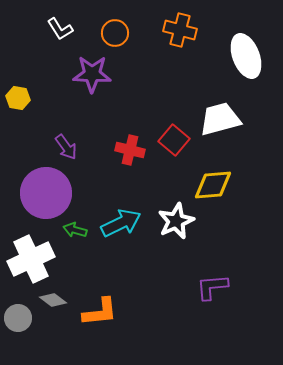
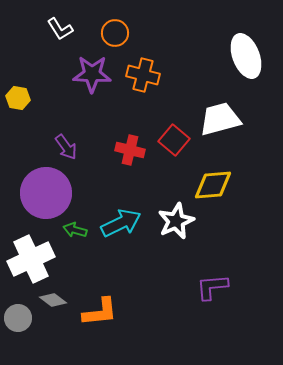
orange cross: moved 37 px left, 45 px down
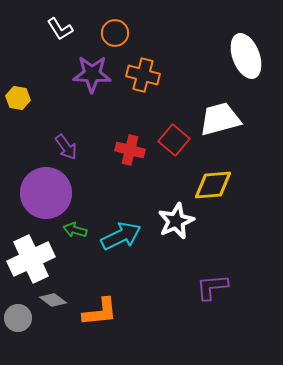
cyan arrow: moved 13 px down
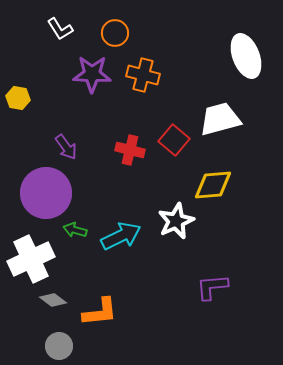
gray circle: moved 41 px right, 28 px down
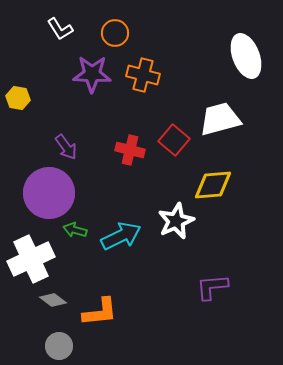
purple circle: moved 3 px right
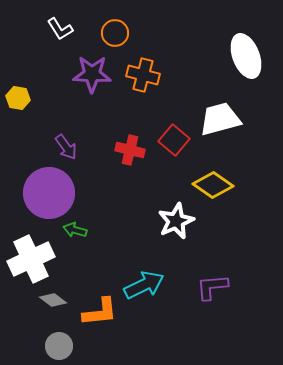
yellow diamond: rotated 39 degrees clockwise
cyan arrow: moved 23 px right, 49 px down
